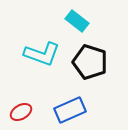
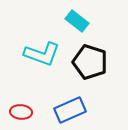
red ellipse: rotated 35 degrees clockwise
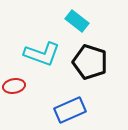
red ellipse: moved 7 px left, 26 px up; rotated 15 degrees counterclockwise
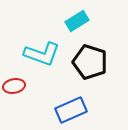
cyan rectangle: rotated 70 degrees counterclockwise
blue rectangle: moved 1 px right
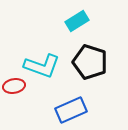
cyan L-shape: moved 12 px down
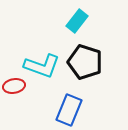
cyan rectangle: rotated 20 degrees counterclockwise
black pentagon: moved 5 px left
blue rectangle: moved 2 px left; rotated 44 degrees counterclockwise
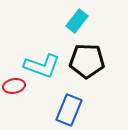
black pentagon: moved 2 px right, 1 px up; rotated 16 degrees counterclockwise
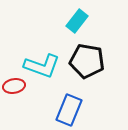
black pentagon: rotated 8 degrees clockwise
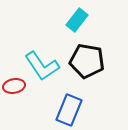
cyan rectangle: moved 1 px up
cyan L-shape: rotated 36 degrees clockwise
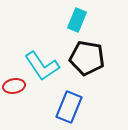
cyan rectangle: rotated 15 degrees counterclockwise
black pentagon: moved 3 px up
blue rectangle: moved 3 px up
